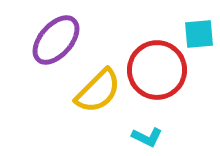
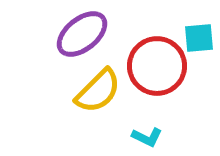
cyan square: moved 4 px down
purple ellipse: moved 26 px right, 6 px up; rotated 10 degrees clockwise
red circle: moved 4 px up
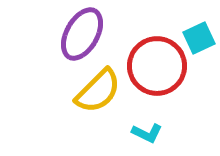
purple ellipse: rotated 22 degrees counterclockwise
cyan square: rotated 20 degrees counterclockwise
cyan L-shape: moved 4 px up
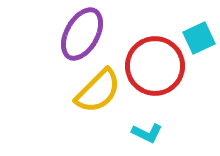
red circle: moved 2 px left
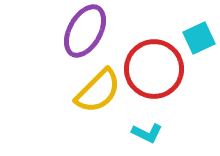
purple ellipse: moved 3 px right, 3 px up
red circle: moved 1 px left, 3 px down
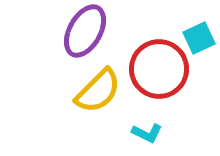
red circle: moved 5 px right
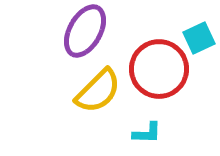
cyan L-shape: rotated 24 degrees counterclockwise
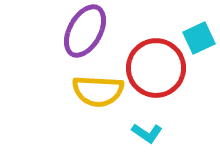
red circle: moved 3 px left, 1 px up
yellow semicircle: rotated 48 degrees clockwise
cyan L-shape: rotated 32 degrees clockwise
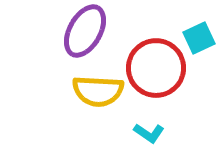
cyan L-shape: moved 2 px right
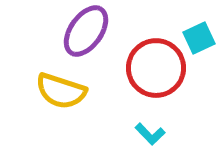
purple ellipse: moved 1 px right; rotated 6 degrees clockwise
yellow semicircle: moved 37 px left; rotated 15 degrees clockwise
cyan L-shape: moved 1 px right, 1 px down; rotated 12 degrees clockwise
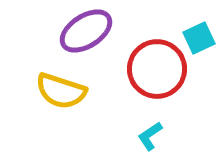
purple ellipse: rotated 22 degrees clockwise
red circle: moved 1 px right, 1 px down
cyan L-shape: moved 2 px down; rotated 100 degrees clockwise
